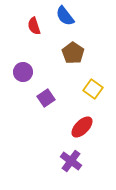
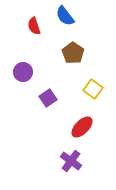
purple square: moved 2 px right
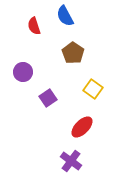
blue semicircle: rotated 10 degrees clockwise
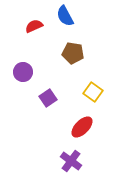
red semicircle: rotated 84 degrees clockwise
brown pentagon: rotated 25 degrees counterclockwise
yellow square: moved 3 px down
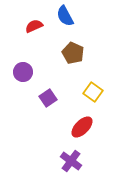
brown pentagon: rotated 15 degrees clockwise
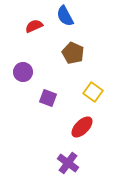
purple square: rotated 36 degrees counterclockwise
purple cross: moved 3 px left, 2 px down
